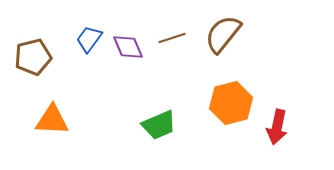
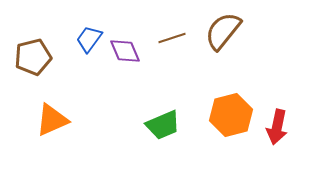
brown semicircle: moved 3 px up
purple diamond: moved 3 px left, 4 px down
orange hexagon: moved 12 px down
orange triangle: rotated 27 degrees counterclockwise
green trapezoid: moved 4 px right
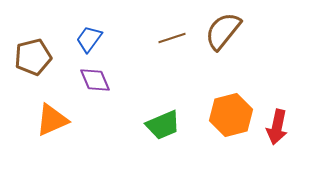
purple diamond: moved 30 px left, 29 px down
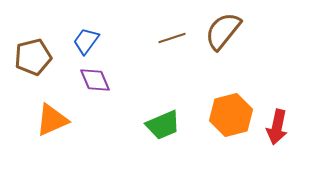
blue trapezoid: moved 3 px left, 2 px down
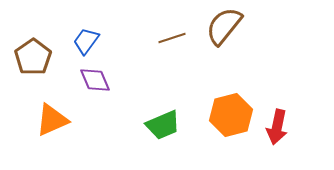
brown semicircle: moved 1 px right, 5 px up
brown pentagon: rotated 21 degrees counterclockwise
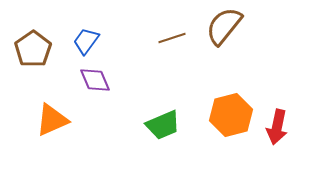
brown pentagon: moved 8 px up
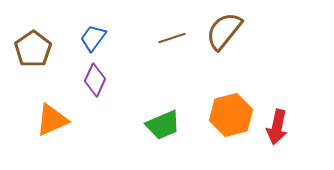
brown semicircle: moved 5 px down
blue trapezoid: moved 7 px right, 3 px up
purple diamond: rotated 48 degrees clockwise
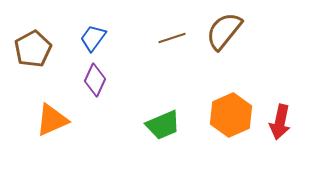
brown pentagon: rotated 6 degrees clockwise
orange hexagon: rotated 9 degrees counterclockwise
red arrow: moved 3 px right, 5 px up
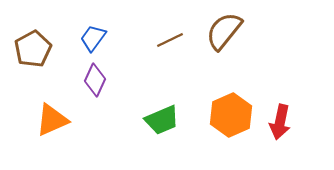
brown line: moved 2 px left, 2 px down; rotated 8 degrees counterclockwise
green trapezoid: moved 1 px left, 5 px up
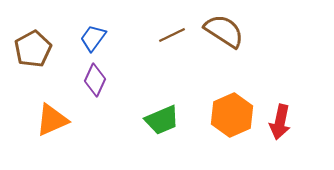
brown semicircle: rotated 84 degrees clockwise
brown line: moved 2 px right, 5 px up
orange hexagon: moved 1 px right
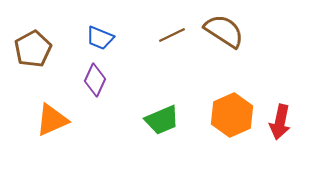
blue trapezoid: moved 7 px right; rotated 104 degrees counterclockwise
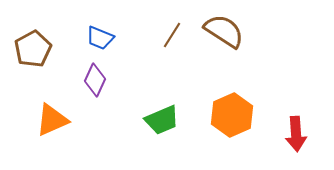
brown line: rotated 32 degrees counterclockwise
red arrow: moved 16 px right, 12 px down; rotated 16 degrees counterclockwise
